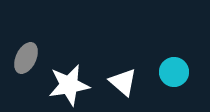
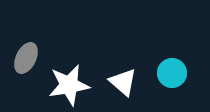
cyan circle: moved 2 px left, 1 px down
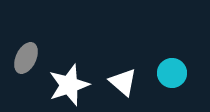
white star: rotated 9 degrees counterclockwise
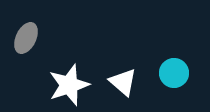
gray ellipse: moved 20 px up
cyan circle: moved 2 px right
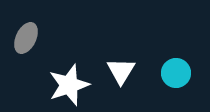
cyan circle: moved 2 px right
white triangle: moved 2 px left, 11 px up; rotated 20 degrees clockwise
